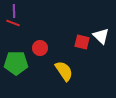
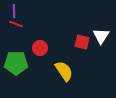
red line: moved 3 px right, 1 px down
white triangle: rotated 18 degrees clockwise
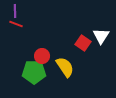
purple line: moved 1 px right
red square: moved 1 px right, 1 px down; rotated 21 degrees clockwise
red circle: moved 2 px right, 8 px down
green pentagon: moved 18 px right, 9 px down
yellow semicircle: moved 1 px right, 4 px up
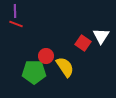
red circle: moved 4 px right
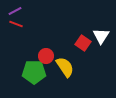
purple line: rotated 64 degrees clockwise
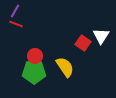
purple line: rotated 32 degrees counterclockwise
red circle: moved 11 px left
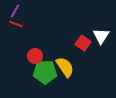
green pentagon: moved 11 px right
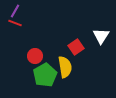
red line: moved 1 px left, 1 px up
red square: moved 7 px left, 4 px down; rotated 21 degrees clockwise
yellow semicircle: rotated 25 degrees clockwise
green pentagon: moved 3 px down; rotated 30 degrees counterclockwise
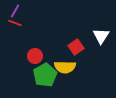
yellow semicircle: rotated 100 degrees clockwise
